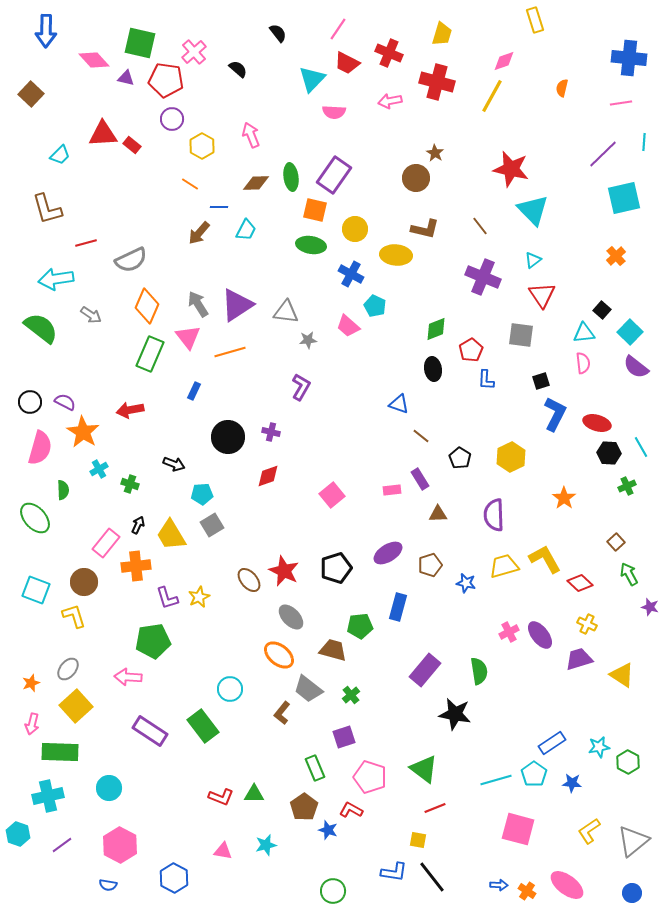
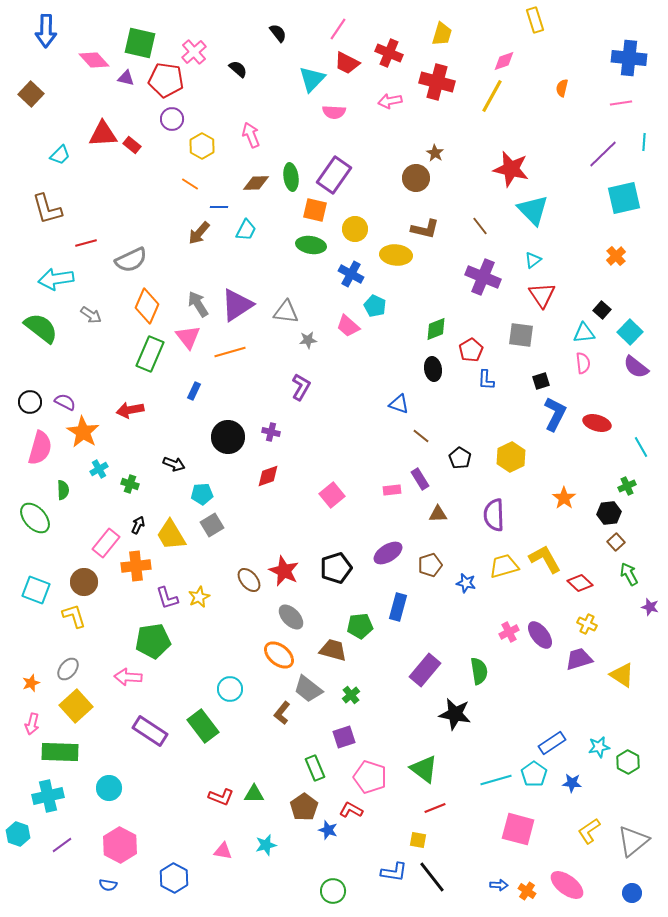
black hexagon at (609, 453): moved 60 px down; rotated 10 degrees counterclockwise
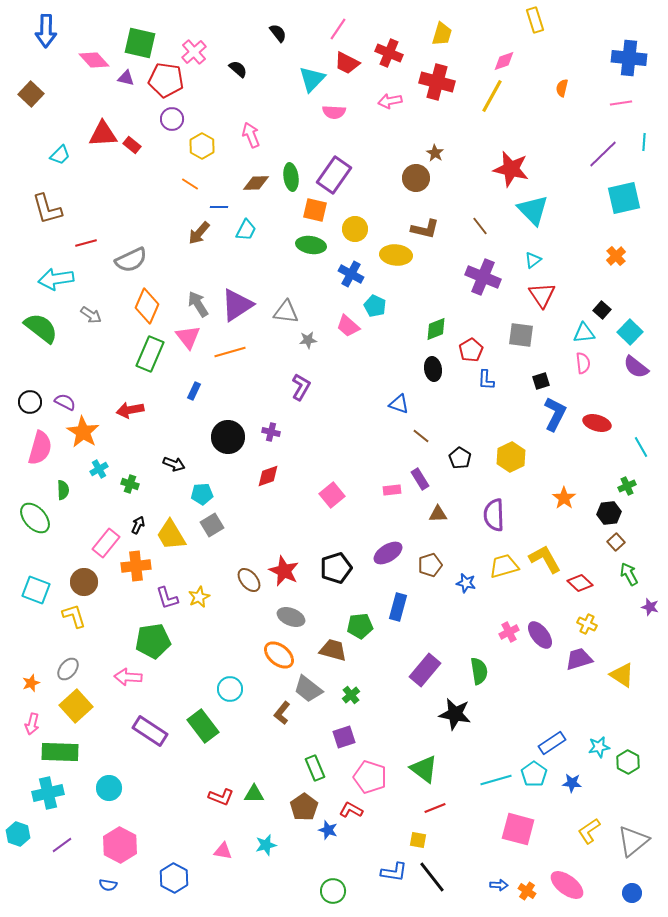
gray ellipse at (291, 617): rotated 24 degrees counterclockwise
cyan cross at (48, 796): moved 3 px up
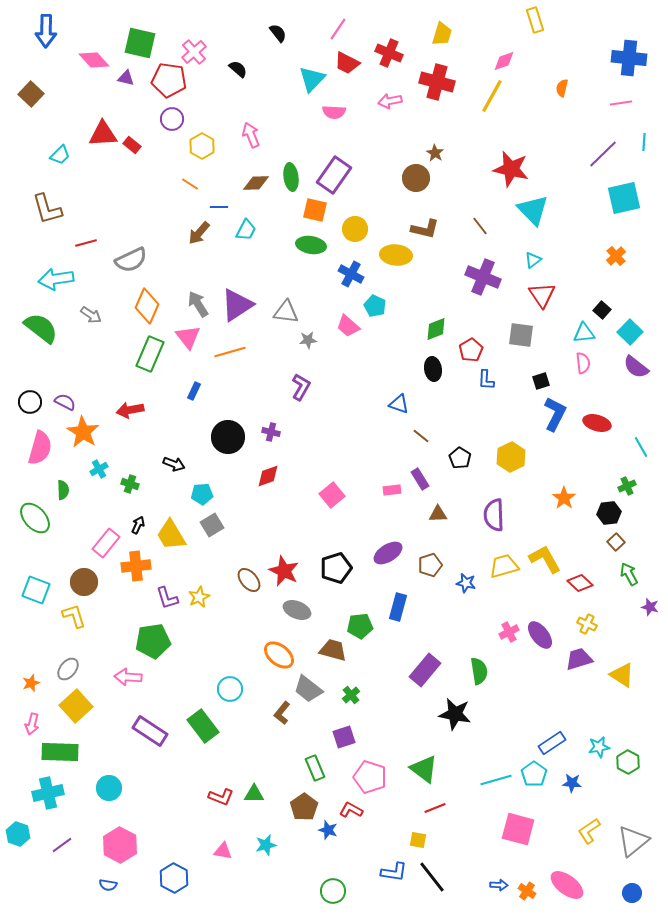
red pentagon at (166, 80): moved 3 px right
gray ellipse at (291, 617): moved 6 px right, 7 px up
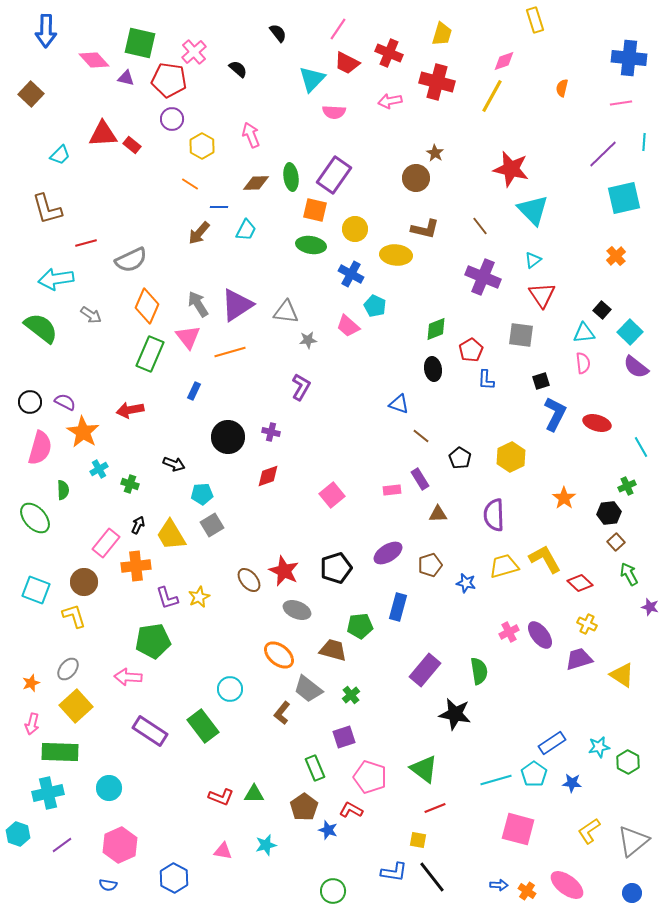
pink hexagon at (120, 845): rotated 8 degrees clockwise
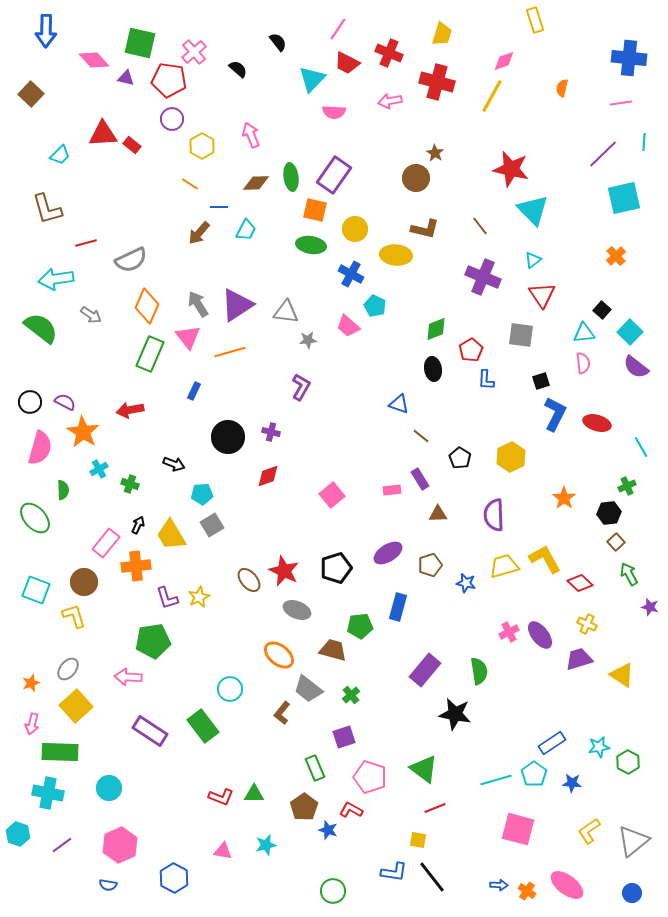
black semicircle at (278, 33): moved 9 px down
cyan cross at (48, 793): rotated 24 degrees clockwise
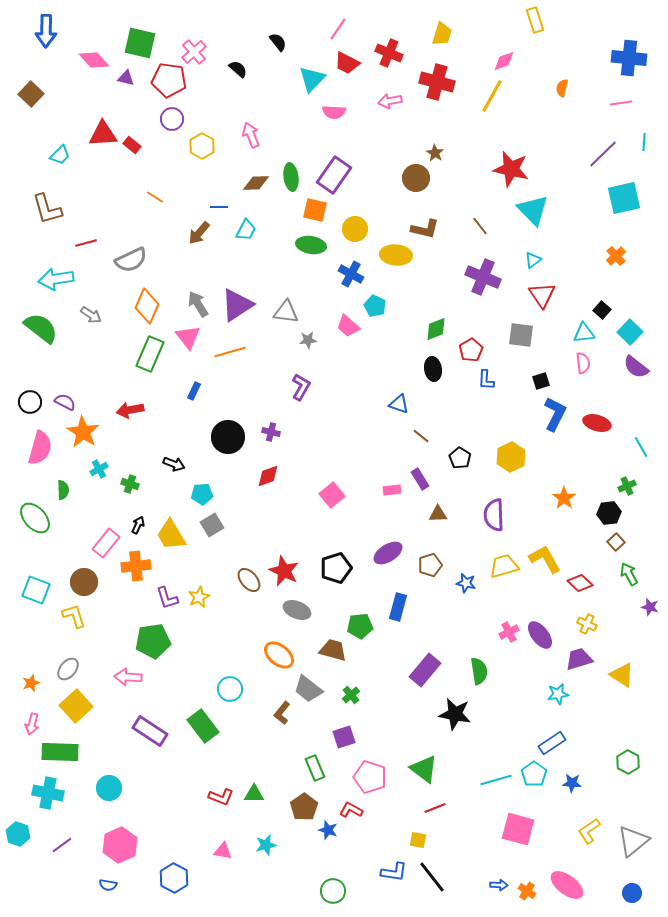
orange line at (190, 184): moved 35 px left, 13 px down
cyan star at (599, 747): moved 41 px left, 53 px up
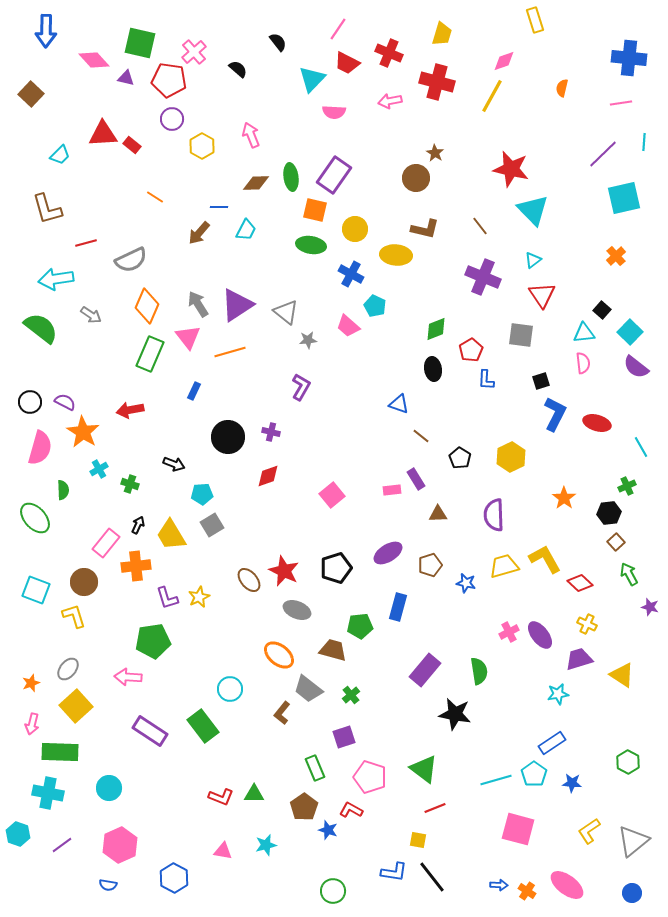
gray triangle at (286, 312): rotated 32 degrees clockwise
purple rectangle at (420, 479): moved 4 px left
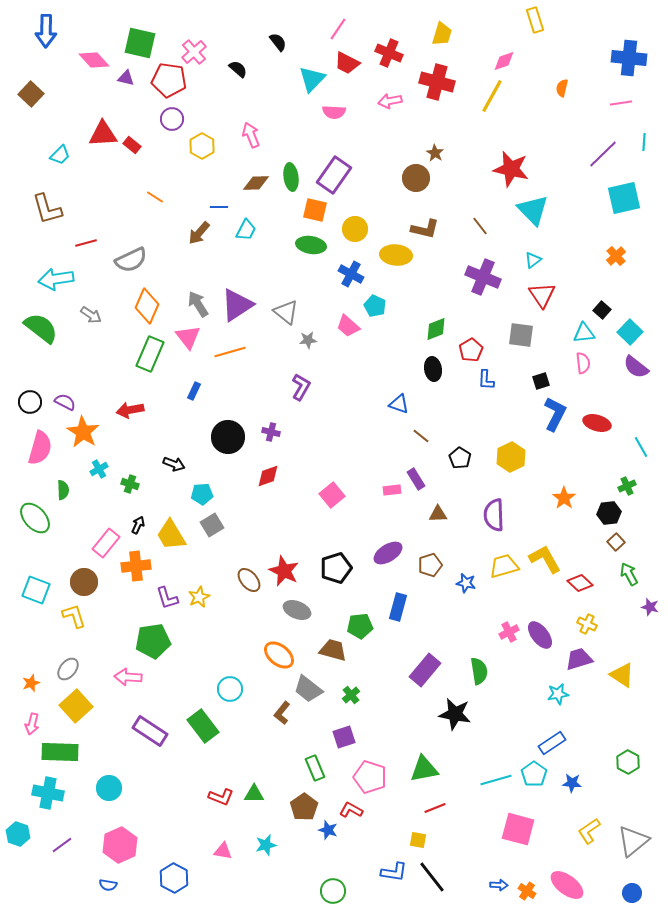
green triangle at (424, 769): rotated 48 degrees counterclockwise
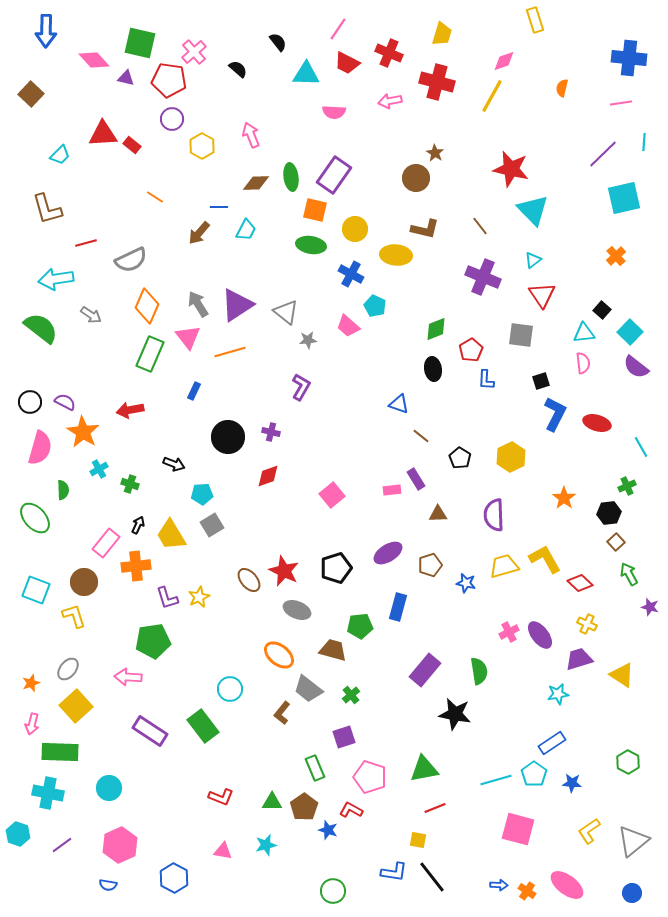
cyan triangle at (312, 79): moved 6 px left, 5 px up; rotated 48 degrees clockwise
green triangle at (254, 794): moved 18 px right, 8 px down
